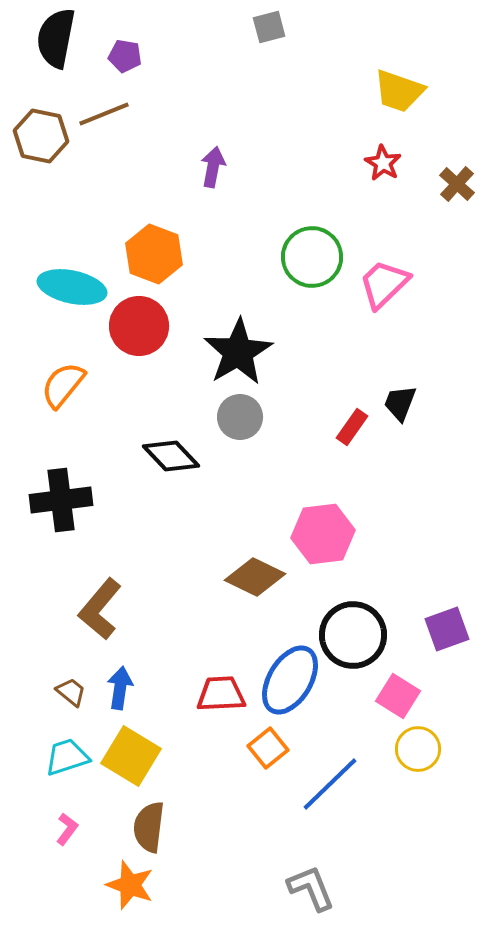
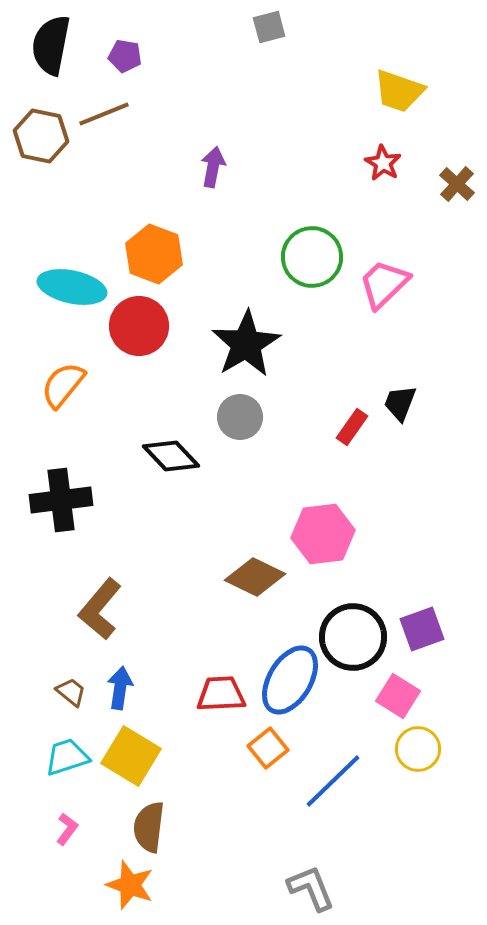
black semicircle: moved 5 px left, 7 px down
black star: moved 8 px right, 8 px up
purple square: moved 25 px left
black circle: moved 2 px down
blue line: moved 3 px right, 3 px up
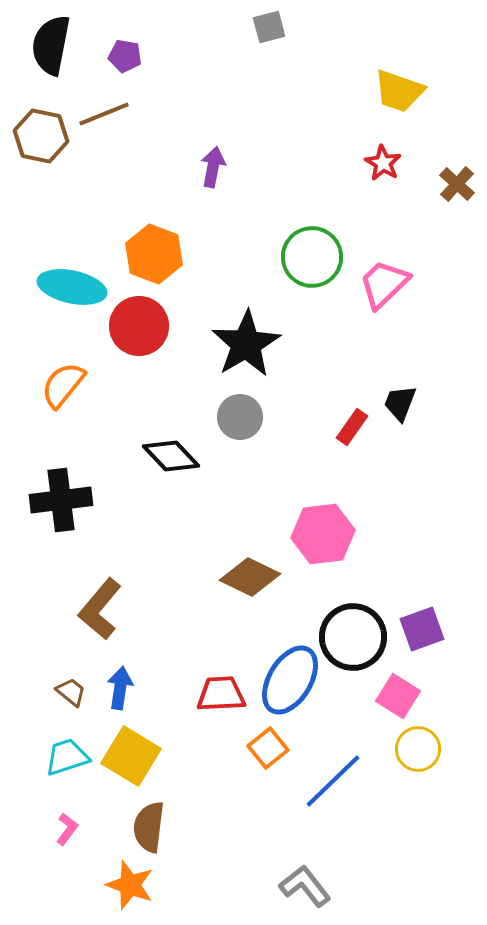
brown diamond: moved 5 px left
gray L-shape: moved 6 px left, 2 px up; rotated 16 degrees counterclockwise
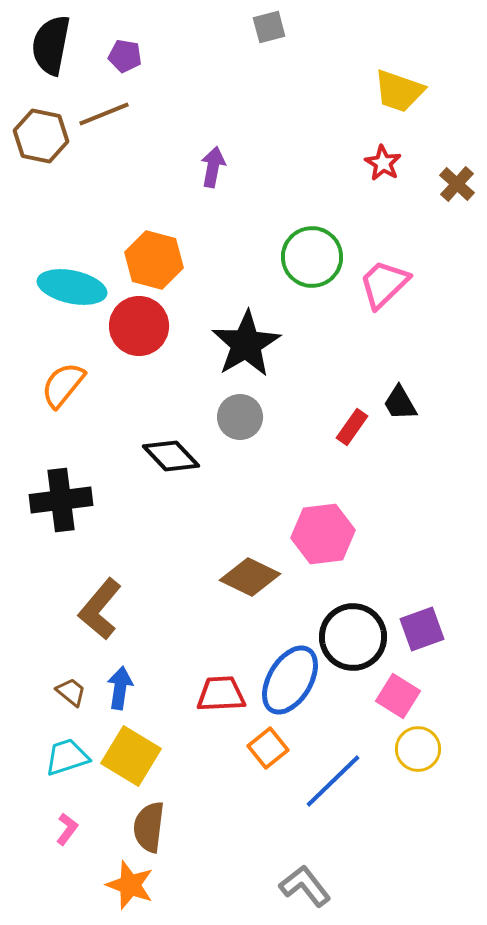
orange hexagon: moved 6 px down; rotated 6 degrees counterclockwise
black trapezoid: rotated 51 degrees counterclockwise
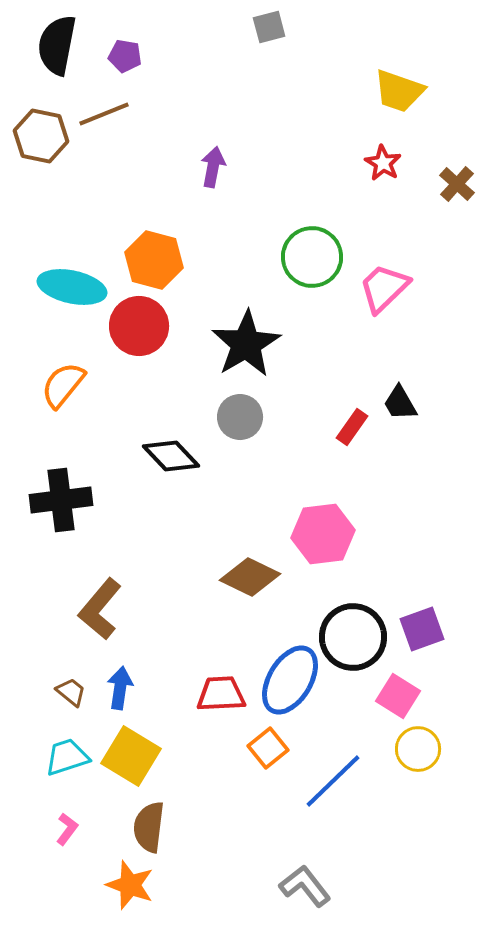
black semicircle: moved 6 px right
pink trapezoid: moved 4 px down
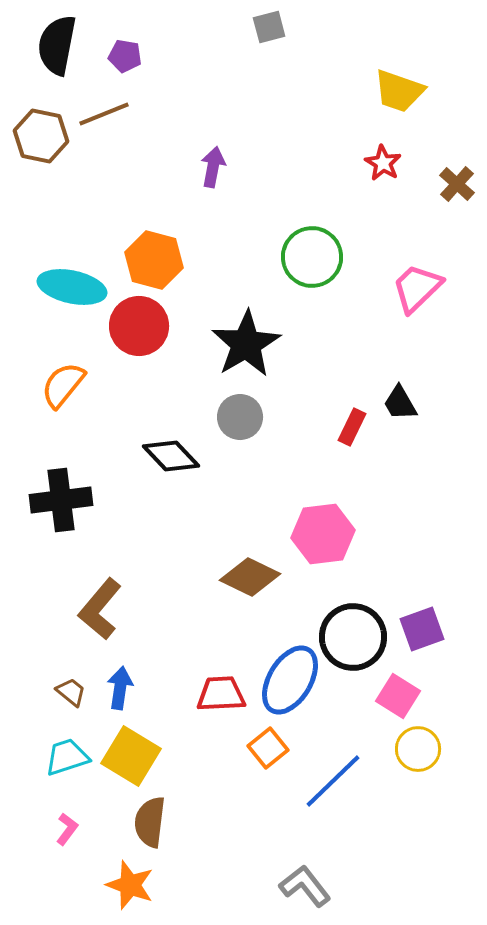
pink trapezoid: moved 33 px right
red rectangle: rotated 9 degrees counterclockwise
brown semicircle: moved 1 px right, 5 px up
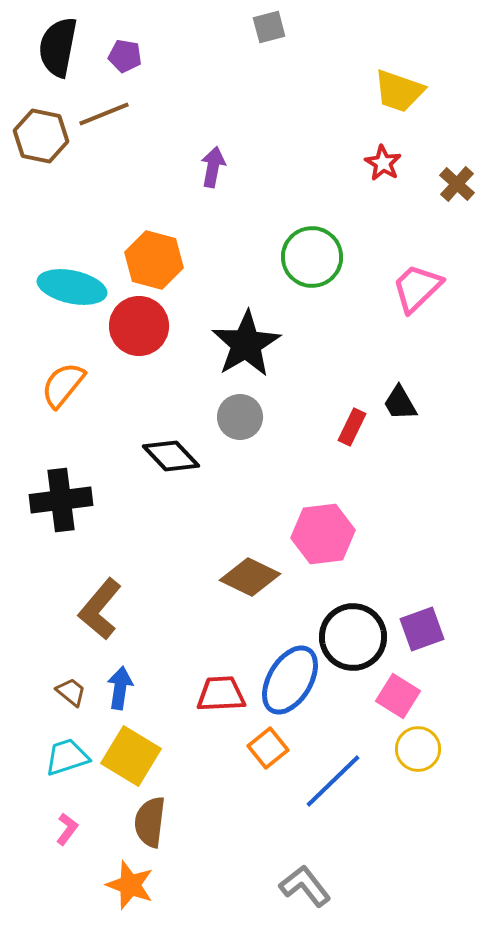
black semicircle: moved 1 px right, 2 px down
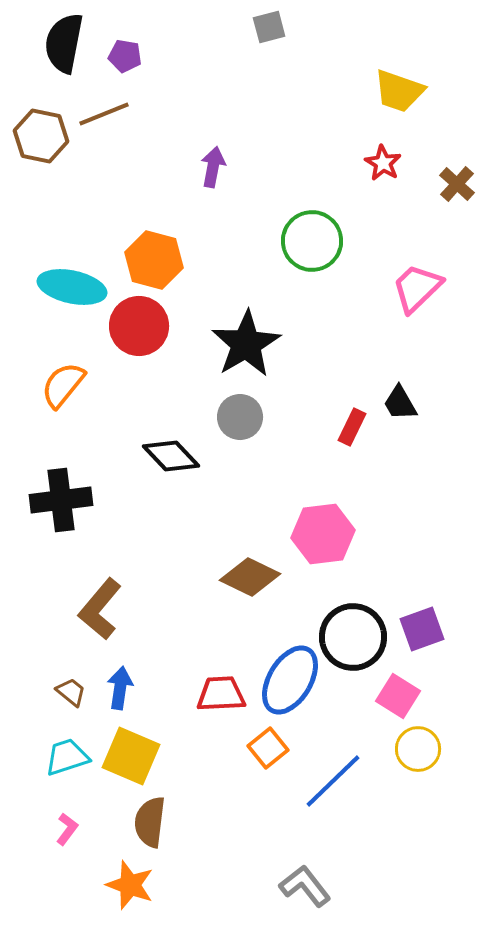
black semicircle: moved 6 px right, 4 px up
green circle: moved 16 px up
yellow square: rotated 8 degrees counterclockwise
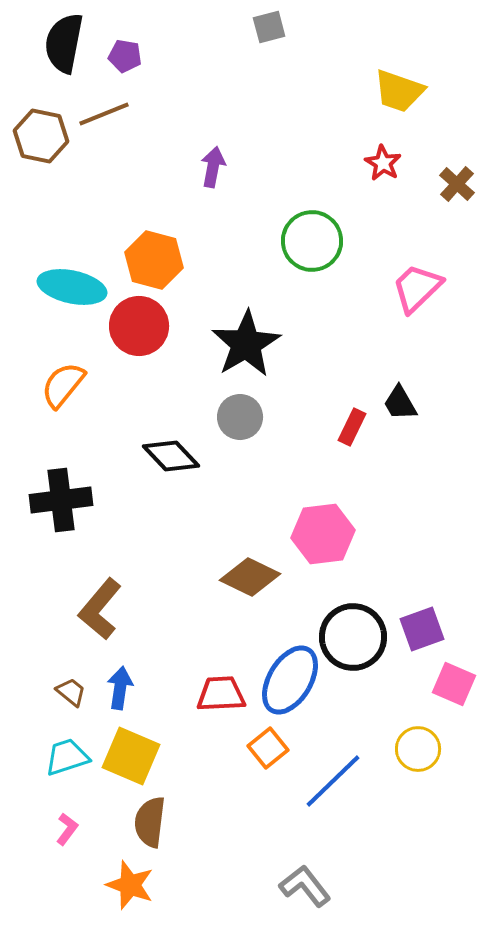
pink square: moved 56 px right, 12 px up; rotated 9 degrees counterclockwise
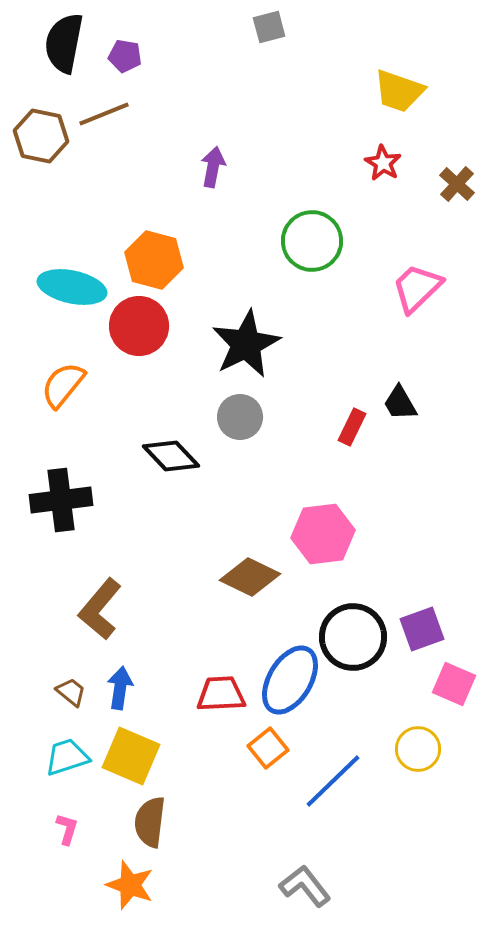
black star: rotated 4 degrees clockwise
pink L-shape: rotated 20 degrees counterclockwise
